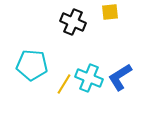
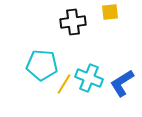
black cross: rotated 30 degrees counterclockwise
cyan pentagon: moved 10 px right
blue L-shape: moved 2 px right, 6 px down
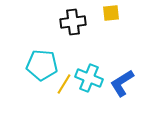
yellow square: moved 1 px right, 1 px down
